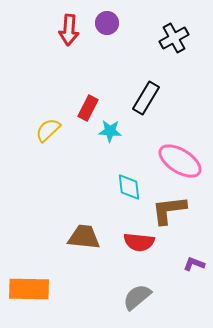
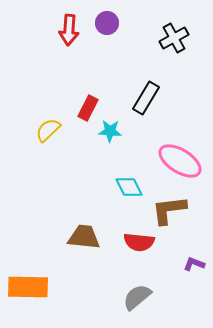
cyan diamond: rotated 20 degrees counterclockwise
orange rectangle: moved 1 px left, 2 px up
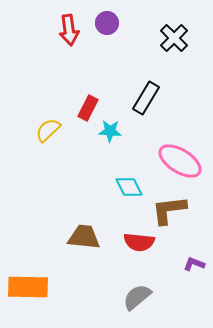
red arrow: rotated 12 degrees counterclockwise
black cross: rotated 16 degrees counterclockwise
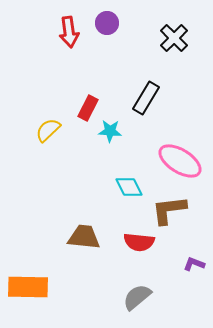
red arrow: moved 2 px down
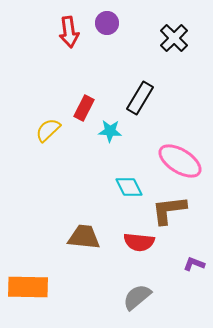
black rectangle: moved 6 px left
red rectangle: moved 4 px left
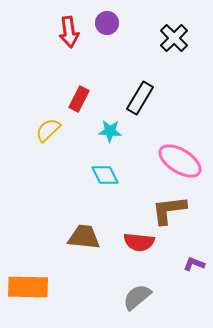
red rectangle: moved 5 px left, 9 px up
cyan diamond: moved 24 px left, 12 px up
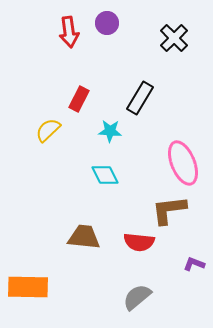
pink ellipse: moved 3 px right, 2 px down; rotated 36 degrees clockwise
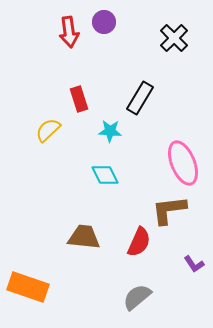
purple circle: moved 3 px left, 1 px up
red rectangle: rotated 45 degrees counterclockwise
red semicircle: rotated 72 degrees counterclockwise
purple L-shape: rotated 145 degrees counterclockwise
orange rectangle: rotated 18 degrees clockwise
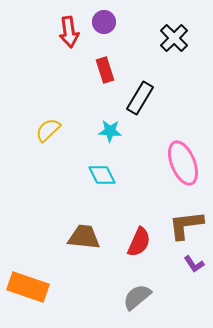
red rectangle: moved 26 px right, 29 px up
cyan diamond: moved 3 px left
brown L-shape: moved 17 px right, 15 px down
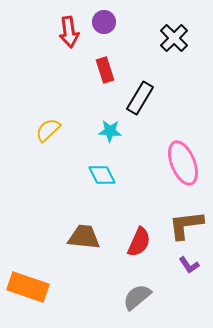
purple L-shape: moved 5 px left, 1 px down
